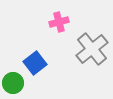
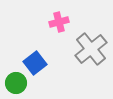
gray cross: moved 1 px left
green circle: moved 3 px right
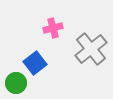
pink cross: moved 6 px left, 6 px down
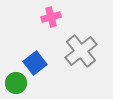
pink cross: moved 2 px left, 11 px up
gray cross: moved 10 px left, 2 px down
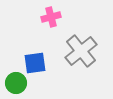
blue square: rotated 30 degrees clockwise
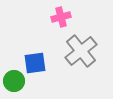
pink cross: moved 10 px right
green circle: moved 2 px left, 2 px up
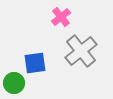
pink cross: rotated 24 degrees counterclockwise
green circle: moved 2 px down
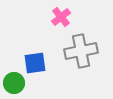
gray cross: rotated 28 degrees clockwise
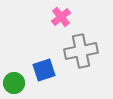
blue square: moved 9 px right, 7 px down; rotated 10 degrees counterclockwise
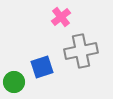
blue square: moved 2 px left, 3 px up
green circle: moved 1 px up
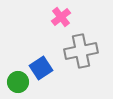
blue square: moved 1 px left, 1 px down; rotated 15 degrees counterclockwise
green circle: moved 4 px right
